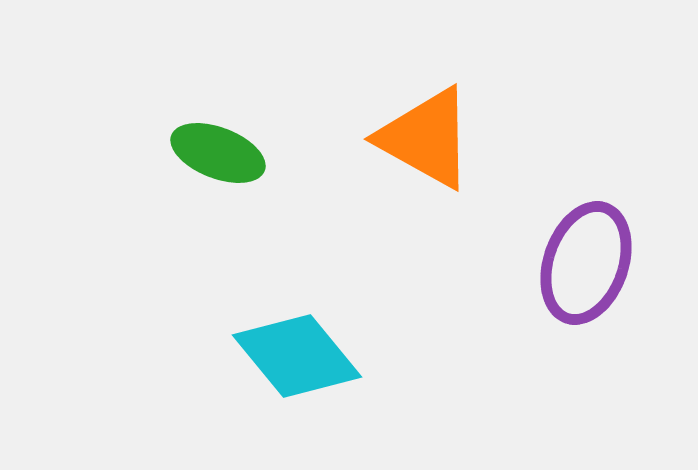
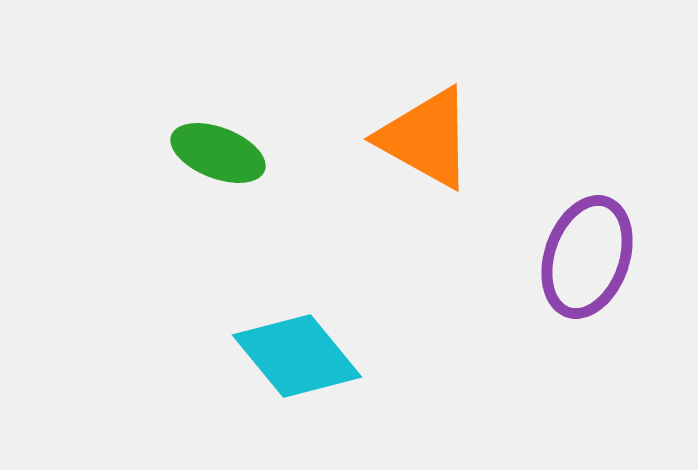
purple ellipse: moved 1 px right, 6 px up
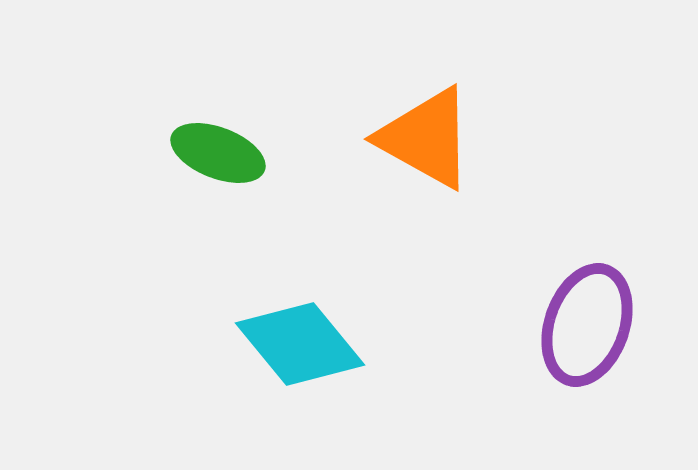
purple ellipse: moved 68 px down
cyan diamond: moved 3 px right, 12 px up
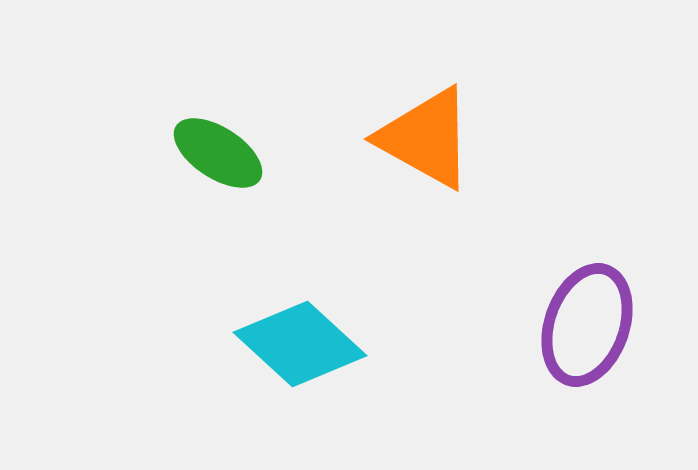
green ellipse: rotated 12 degrees clockwise
cyan diamond: rotated 8 degrees counterclockwise
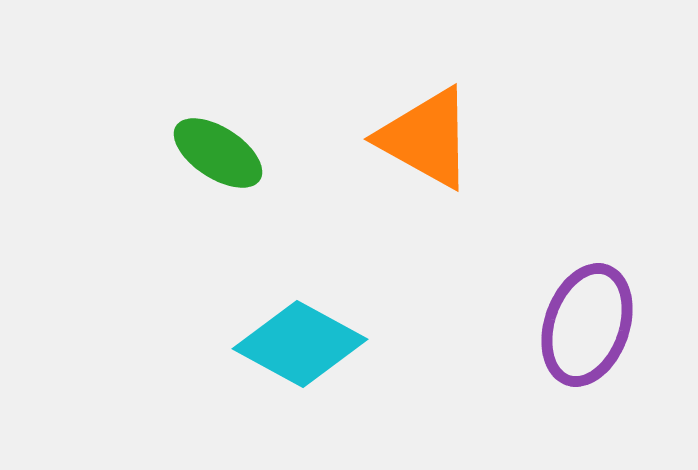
cyan diamond: rotated 14 degrees counterclockwise
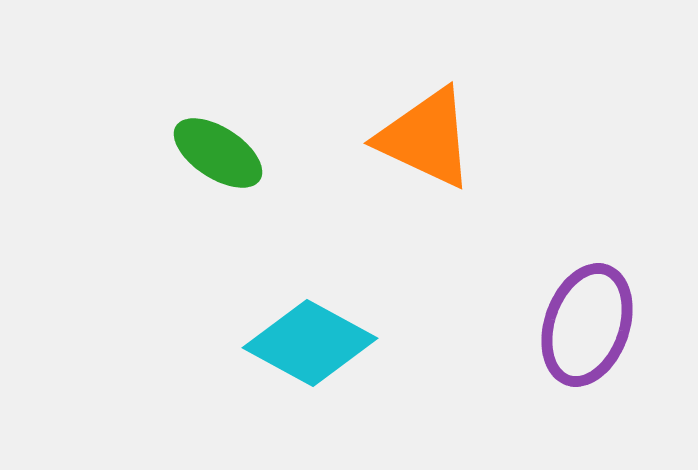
orange triangle: rotated 4 degrees counterclockwise
cyan diamond: moved 10 px right, 1 px up
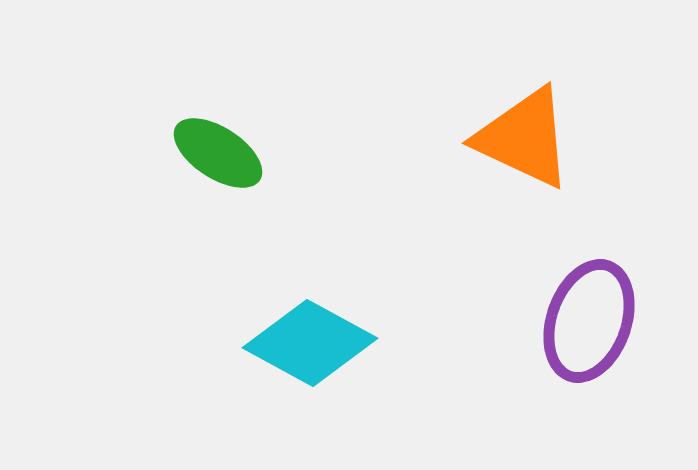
orange triangle: moved 98 px right
purple ellipse: moved 2 px right, 4 px up
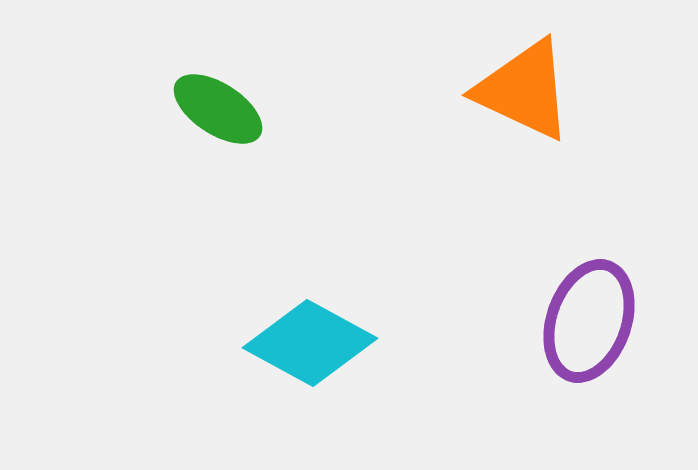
orange triangle: moved 48 px up
green ellipse: moved 44 px up
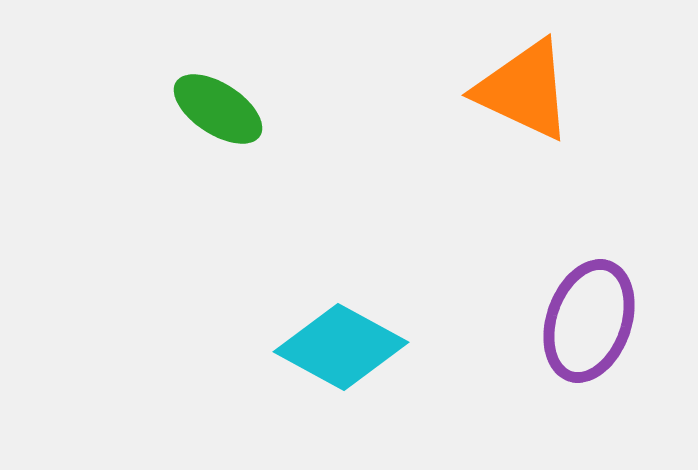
cyan diamond: moved 31 px right, 4 px down
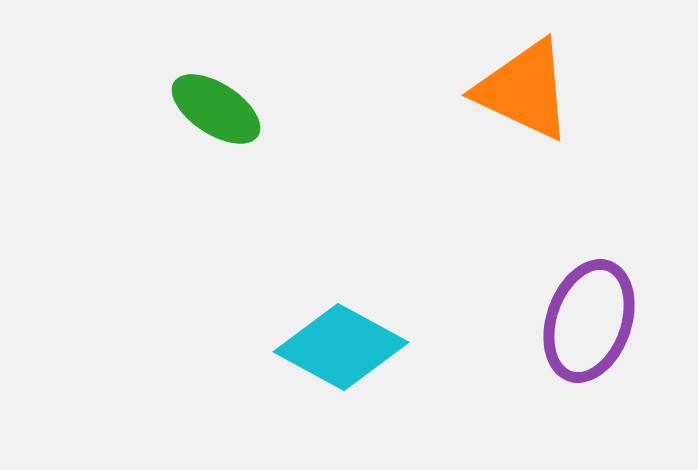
green ellipse: moved 2 px left
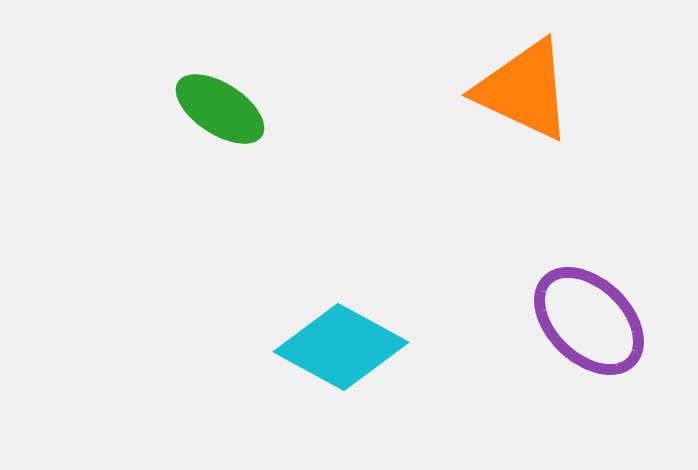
green ellipse: moved 4 px right
purple ellipse: rotated 65 degrees counterclockwise
